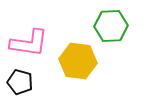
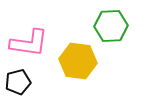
black pentagon: moved 2 px left; rotated 30 degrees counterclockwise
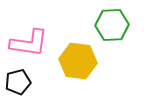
green hexagon: moved 1 px right, 1 px up
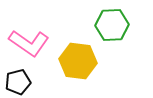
pink L-shape: rotated 27 degrees clockwise
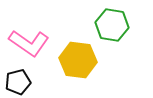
green hexagon: rotated 12 degrees clockwise
yellow hexagon: moved 1 px up
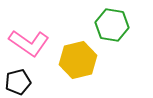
yellow hexagon: rotated 21 degrees counterclockwise
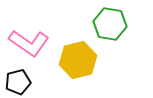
green hexagon: moved 2 px left, 1 px up
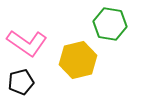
pink L-shape: moved 2 px left
black pentagon: moved 3 px right
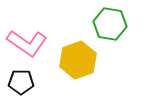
yellow hexagon: rotated 6 degrees counterclockwise
black pentagon: rotated 15 degrees clockwise
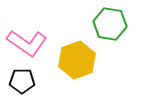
yellow hexagon: moved 1 px left
black pentagon: moved 1 px right, 1 px up
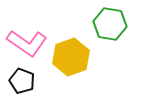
yellow hexagon: moved 6 px left, 3 px up
black pentagon: rotated 20 degrees clockwise
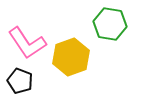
pink L-shape: rotated 21 degrees clockwise
black pentagon: moved 2 px left
